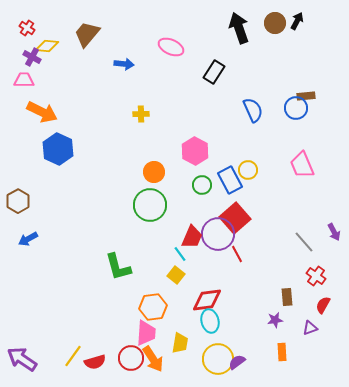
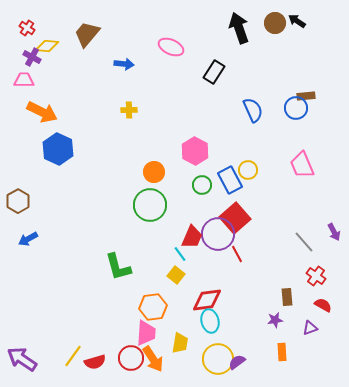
black arrow at (297, 21): rotated 84 degrees counterclockwise
yellow cross at (141, 114): moved 12 px left, 4 px up
red semicircle at (323, 305): rotated 90 degrees clockwise
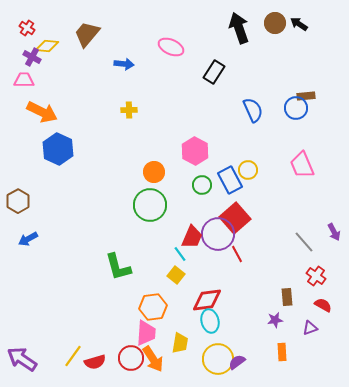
black arrow at (297, 21): moved 2 px right, 3 px down
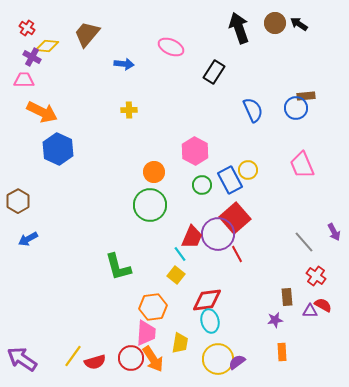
purple triangle at (310, 328): moved 17 px up; rotated 21 degrees clockwise
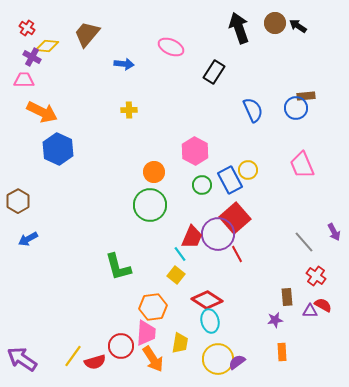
black arrow at (299, 24): moved 1 px left, 2 px down
red diamond at (207, 300): rotated 40 degrees clockwise
red circle at (131, 358): moved 10 px left, 12 px up
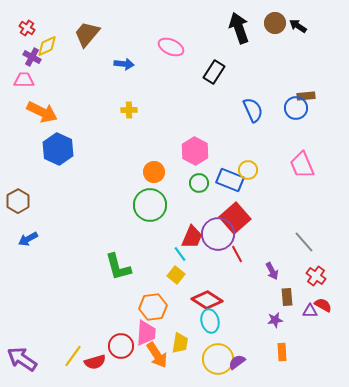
yellow diamond at (47, 46): rotated 30 degrees counterclockwise
blue rectangle at (230, 180): rotated 40 degrees counterclockwise
green circle at (202, 185): moved 3 px left, 2 px up
purple arrow at (334, 232): moved 62 px left, 39 px down
orange arrow at (153, 359): moved 4 px right, 4 px up
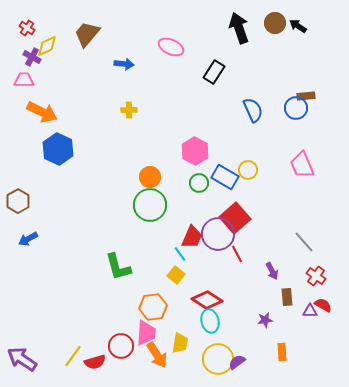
orange circle at (154, 172): moved 4 px left, 5 px down
blue rectangle at (230, 180): moved 5 px left, 3 px up; rotated 8 degrees clockwise
purple star at (275, 320): moved 10 px left
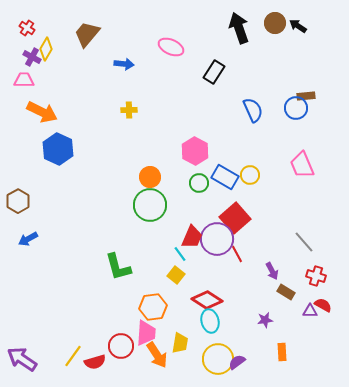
yellow diamond at (47, 46): moved 1 px left, 3 px down; rotated 35 degrees counterclockwise
yellow circle at (248, 170): moved 2 px right, 5 px down
purple circle at (218, 234): moved 1 px left, 5 px down
red cross at (316, 276): rotated 18 degrees counterclockwise
brown rectangle at (287, 297): moved 1 px left, 5 px up; rotated 54 degrees counterclockwise
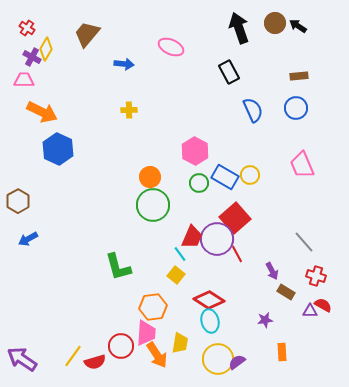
black rectangle at (214, 72): moved 15 px right; rotated 60 degrees counterclockwise
brown rectangle at (306, 96): moved 7 px left, 20 px up
green circle at (150, 205): moved 3 px right
red diamond at (207, 300): moved 2 px right
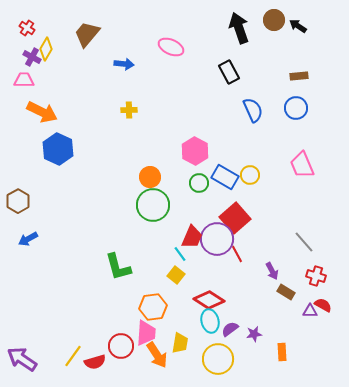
brown circle at (275, 23): moved 1 px left, 3 px up
purple star at (265, 320): moved 11 px left, 14 px down
purple semicircle at (237, 362): moved 7 px left, 33 px up
